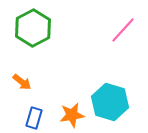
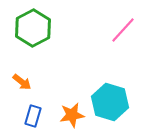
blue rectangle: moved 1 px left, 2 px up
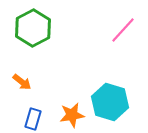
blue rectangle: moved 3 px down
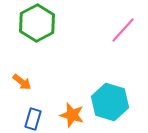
green hexagon: moved 4 px right, 5 px up
orange star: rotated 25 degrees clockwise
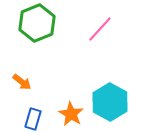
green hexagon: rotated 6 degrees clockwise
pink line: moved 23 px left, 1 px up
cyan hexagon: rotated 12 degrees clockwise
orange star: moved 1 px left, 1 px up; rotated 15 degrees clockwise
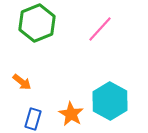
cyan hexagon: moved 1 px up
